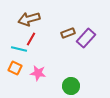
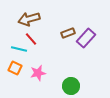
red line: rotated 72 degrees counterclockwise
pink star: rotated 21 degrees counterclockwise
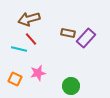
brown rectangle: rotated 32 degrees clockwise
orange square: moved 11 px down
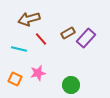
brown rectangle: rotated 40 degrees counterclockwise
red line: moved 10 px right
green circle: moved 1 px up
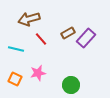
cyan line: moved 3 px left
